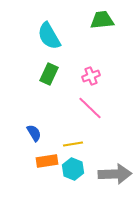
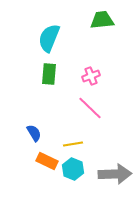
cyan semicircle: moved 2 px down; rotated 52 degrees clockwise
green rectangle: rotated 20 degrees counterclockwise
orange rectangle: rotated 35 degrees clockwise
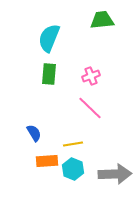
orange rectangle: rotated 30 degrees counterclockwise
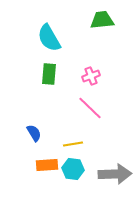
cyan semicircle: rotated 52 degrees counterclockwise
orange rectangle: moved 4 px down
cyan hexagon: rotated 15 degrees counterclockwise
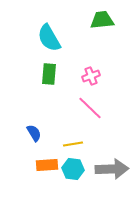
gray arrow: moved 3 px left, 5 px up
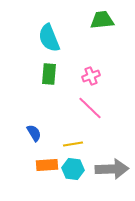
cyan semicircle: rotated 8 degrees clockwise
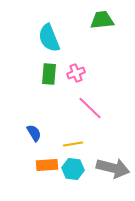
pink cross: moved 15 px left, 3 px up
gray arrow: moved 1 px right, 1 px up; rotated 16 degrees clockwise
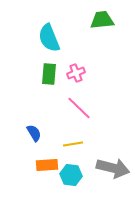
pink line: moved 11 px left
cyan hexagon: moved 2 px left, 6 px down
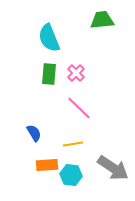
pink cross: rotated 24 degrees counterclockwise
gray arrow: rotated 20 degrees clockwise
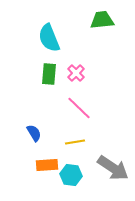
yellow line: moved 2 px right, 2 px up
